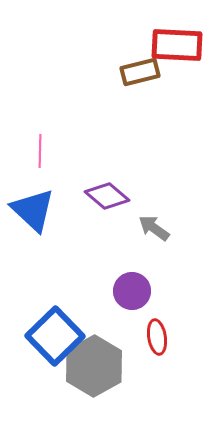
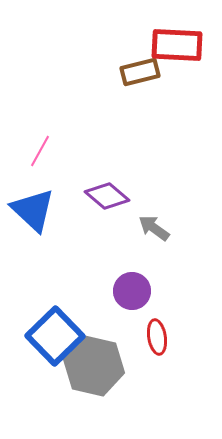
pink line: rotated 28 degrees clockwise
gray hexagon: rotated 18 degrees counterclockwise
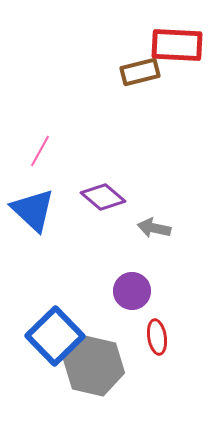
purple diamond: moved 4 px left, 1 px down
gray arrow: rotated 24 degrees counterclockwise
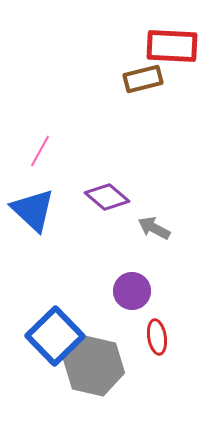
red rectangle: moved 5 px left, 1 px down
brown rectangle: moved 3 px right, 7 px down
purple diamond: moved 4 px right
gray arrow: rotated 16 degrees clockwise
